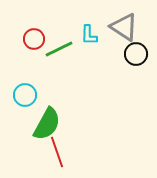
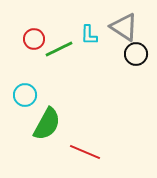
red line: moved 28 px right; rotated 48 degrees counterclockwise
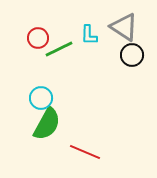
red circle: moved 4 px right, 1 px up
black circle: moved 4 px left, 1 px down
cyan circle: moved 16 px right, 3 px down
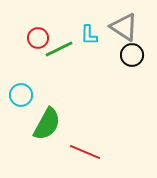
cyan circle: moved 20 px left, 3 px up
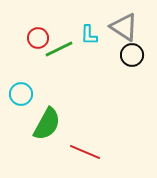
cyan circle: moved 1 px up
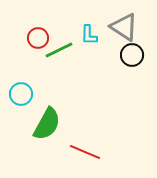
green line: moved 1 px down
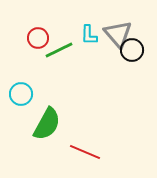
gray triangle: moved 6 px left, 7 px down; rotated 16 degrees clockwise
black circle: moved 5 px up
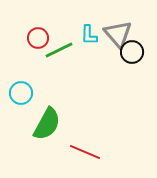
black circle: moved 2 px down
cyan circle: moved 1 px up
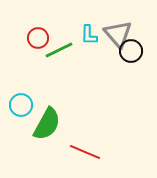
black circle: moved 1 px left, 1 px up
cyan circle: moved 12 px down
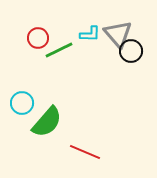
cyan L-shape: moved 1 px right, 1 px up; rotated 90 degrees counterclockwise
cyan circle: moved 1 px right, 2 px up
green semicircle: moved 2 px up; rotated 12 degrees clockwise
